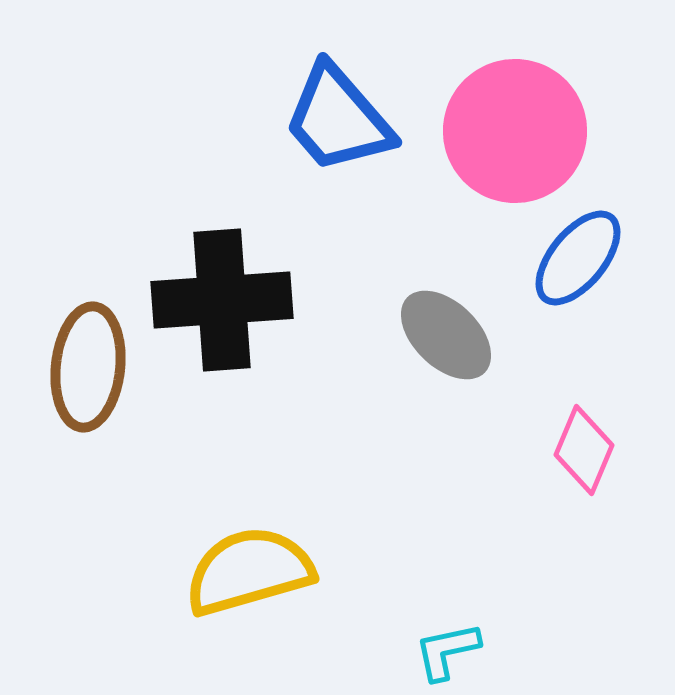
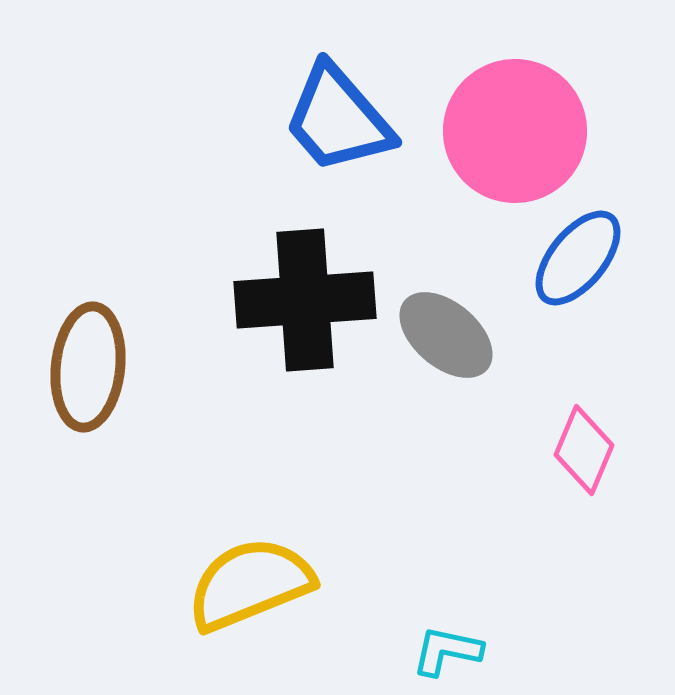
black cross: moved 83 px right
gray ellipse: rotated 4 degrees counterclockwise
yellow semicircle: moved 1 px right, 13 px down; rotated 6 degrees counterclockwise
cyan L-shape: rotated 24 degrees clockwise
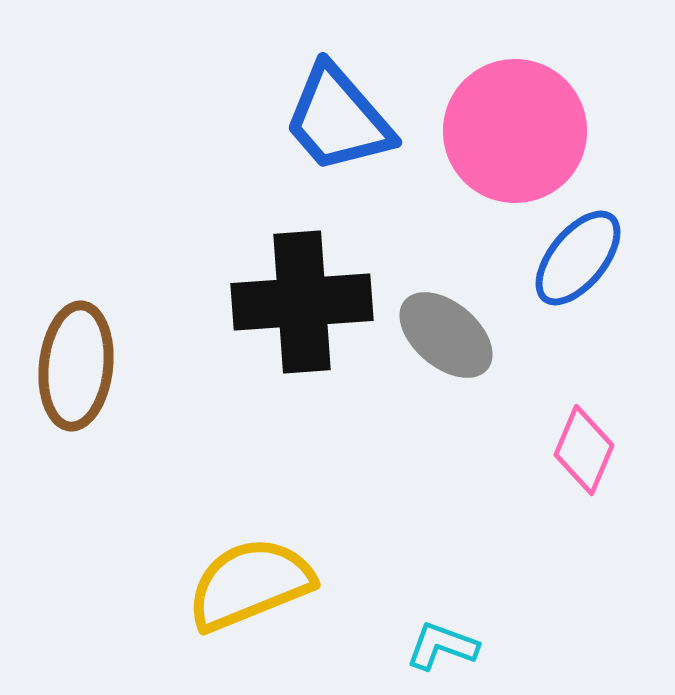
black cross: moved 3 px left, 2 px down
brown ellipse: moved 12 px left, 1 px up
cyan L-shape: moved 5 px left, 5 px up; rotated 8 degrees clockwise
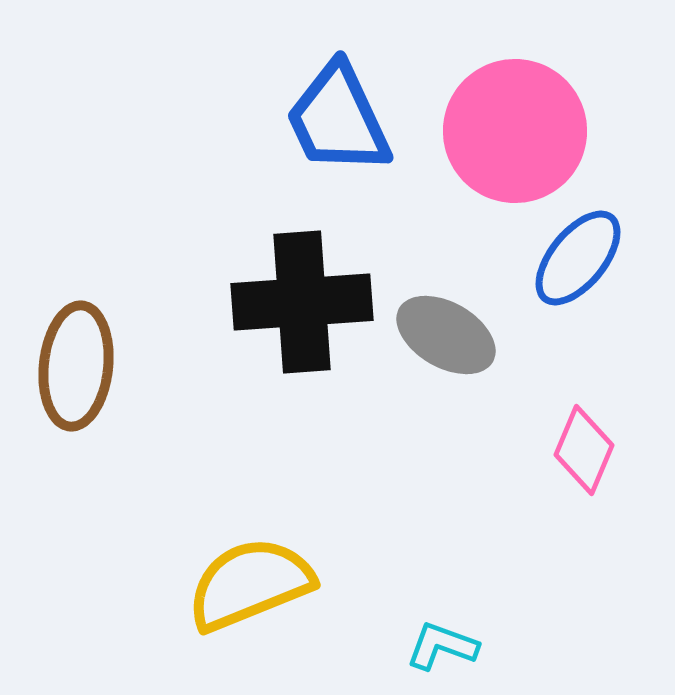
blue trapezoid: rotated 16 degrees clockwise
gray ellipse: rotated 10 degrees counterclockwise
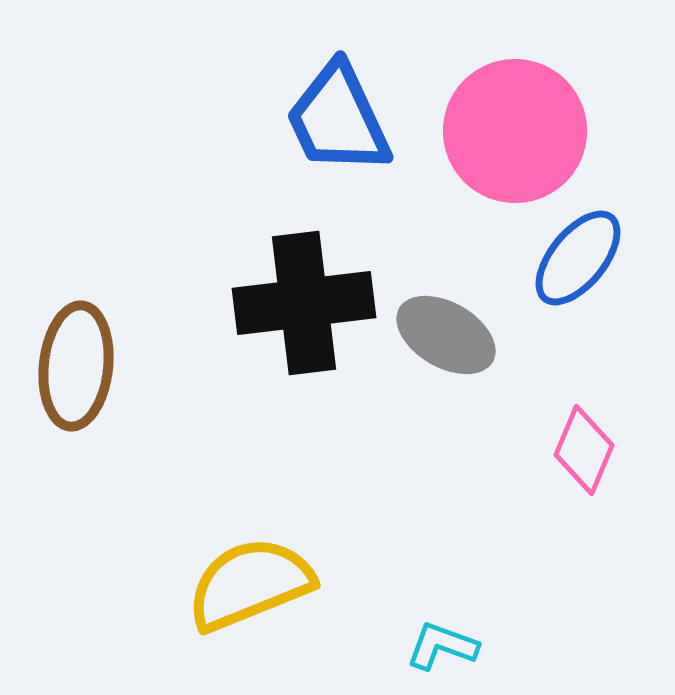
black cross: moved 2 px right, 1 px down; rotated 3 degrees counterclockwise
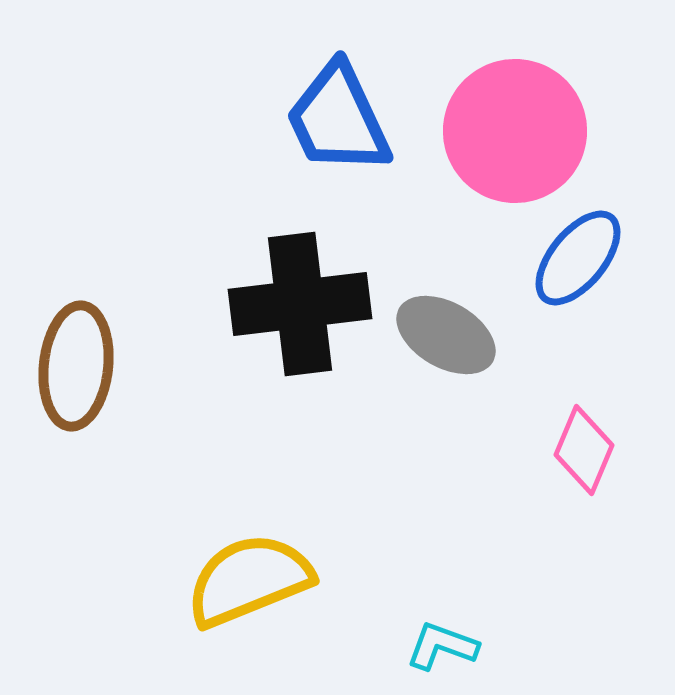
black cross: moved 4 px left, 1 px down
yellow semicircle: moved 1 px left, 4 px up
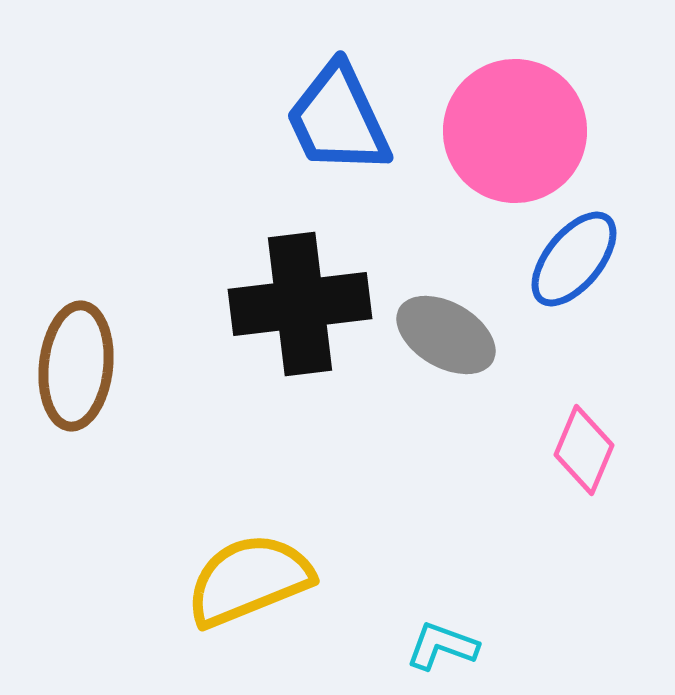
blue ellipse: moved 4 px left, 1 px down
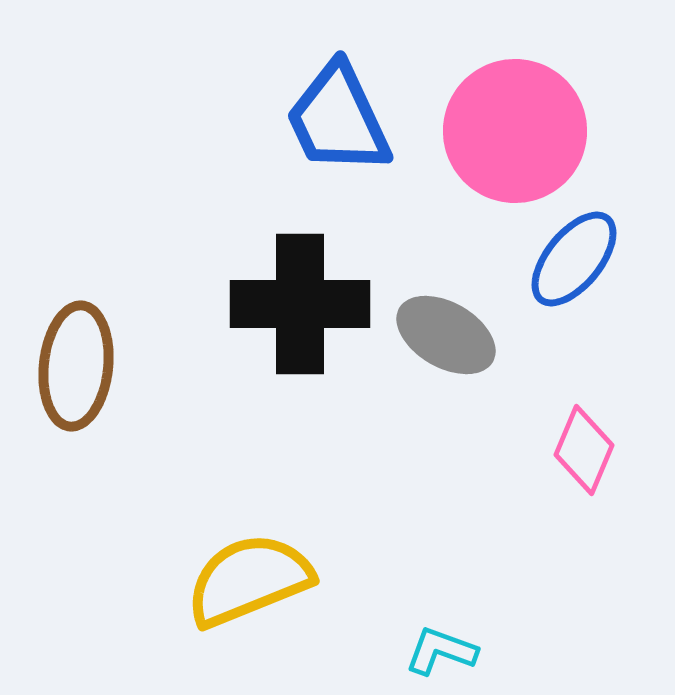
black cross: rotated 7 degrees clockwise
cyan L-shape: moved 1 px left, 5 px down
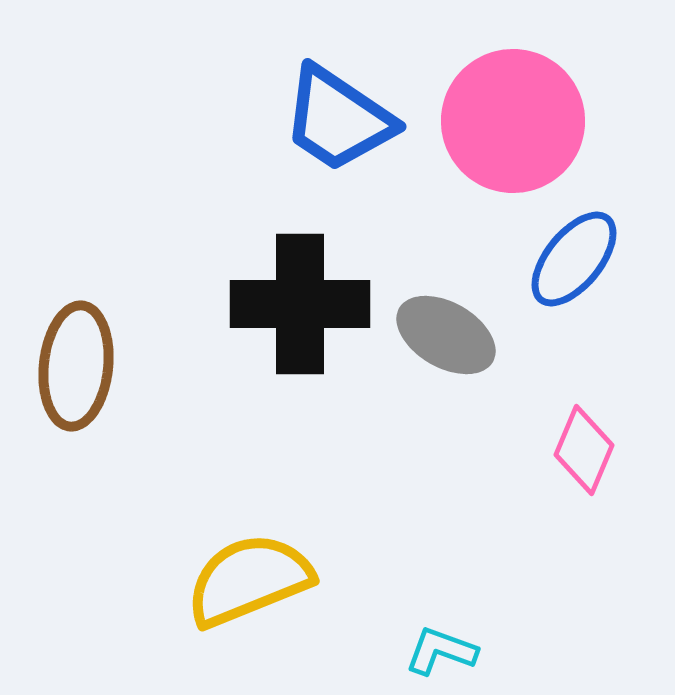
blue trapezoid: rotated 31 degrees counterclockwise
pink circle: moved 2 px left, 10 px up
